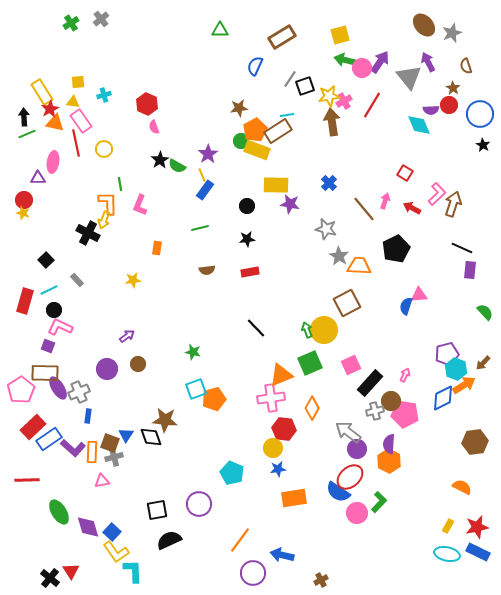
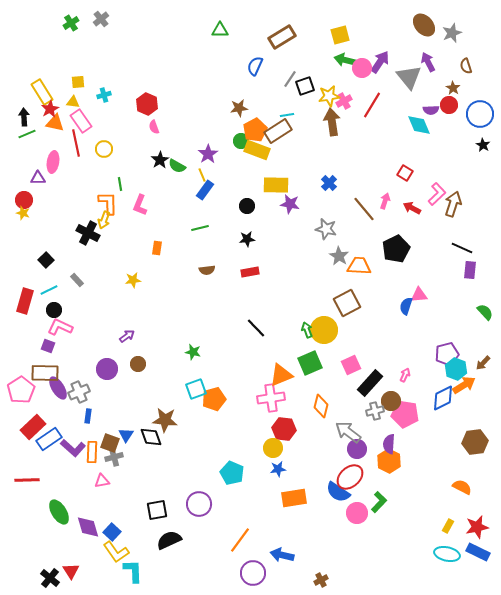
orange diamond at (312, 408): moved 9 px right, 2 px up; rotated 15 degrees counterclockwise
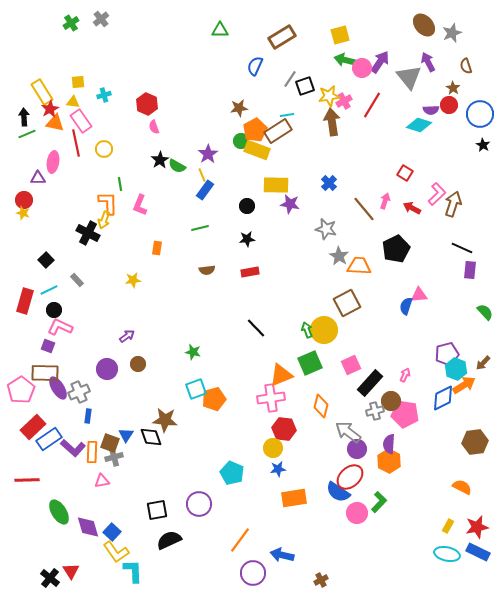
cyan diamond at (419, 125): rotated 50 degrees counterclockwise
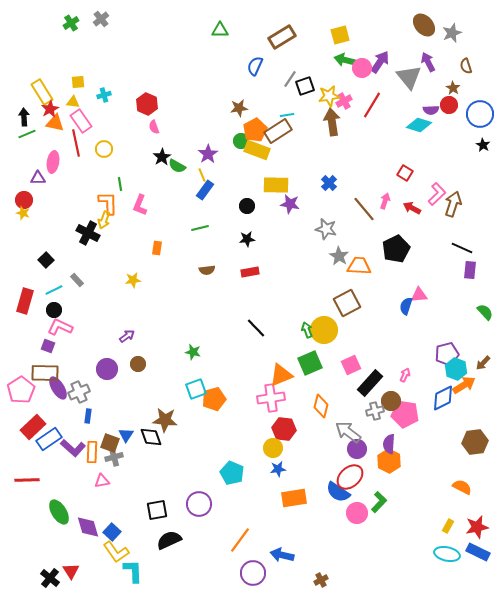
black star at (160, 160): moved 2 px right, 3 px up
cyan line at (49, 290): moved 5 px right
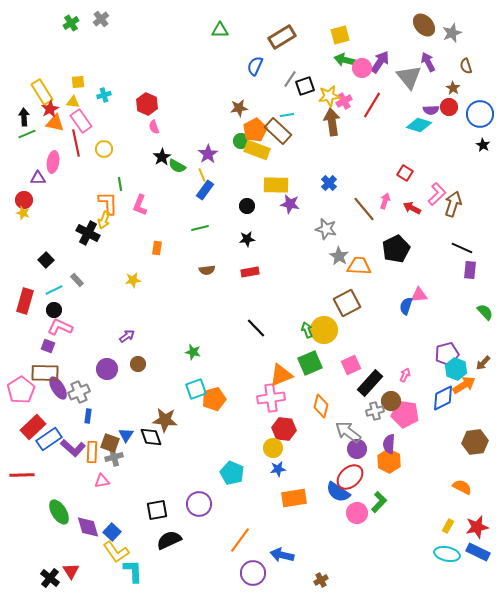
red circle at (449, 105): moved 2 px down
brown rectangle at (278, 131): rotated 76 degrees clockwise
red line at (27, 480): moved 5 px left, 5 px up
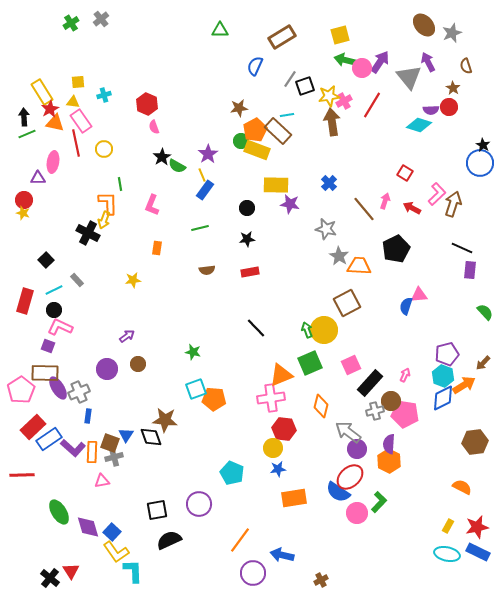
blue circle at (480, 114): moved 49 px down
pink L-shape at (140, 205): moved 12 px right
black circle at (247, 206): moved 2 px down
cyan hexagon at (456, 369): moved 13 px left, 7 px down
orange pentagon at (214, 399): rotated 20 degrees clockwise
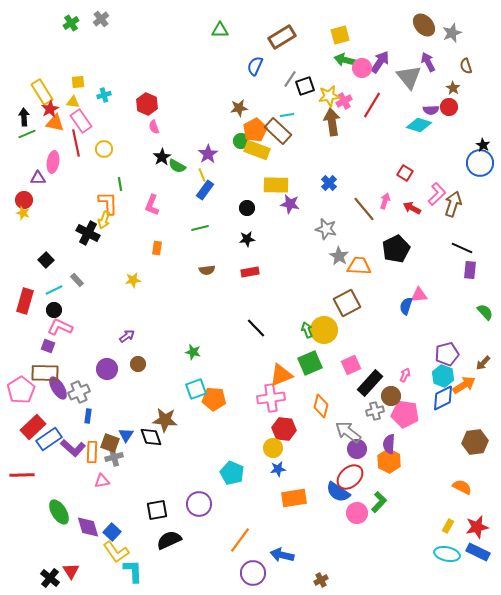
brown circle at (391, 401): moved 5 px up
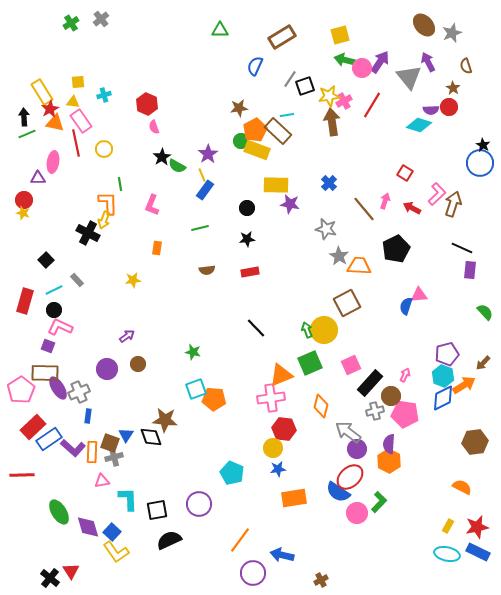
cyan L-shape at (133, 571): moved 5 px left, 72 px up
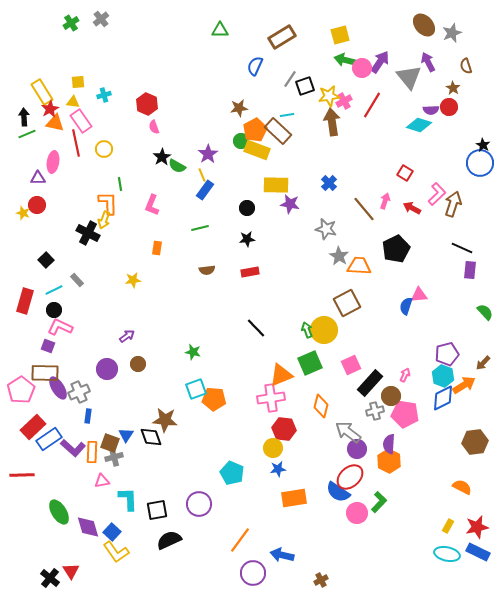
red circle at (24, 200): moved 13 px right, 5 px down
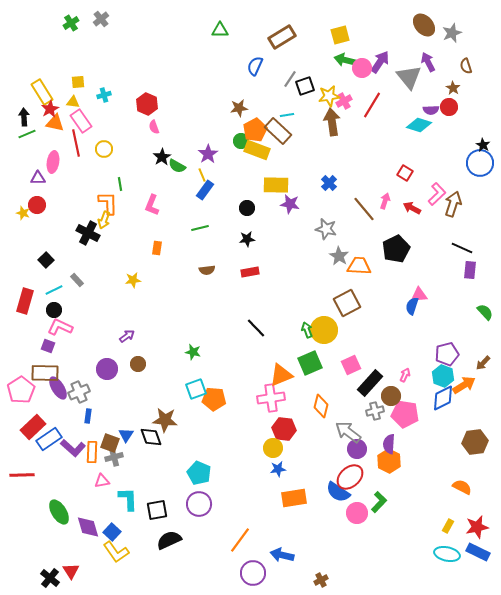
blue semicircle at (406, 306): moved 6 px right
cyan pentagon at (232, 473): moved 33 px left
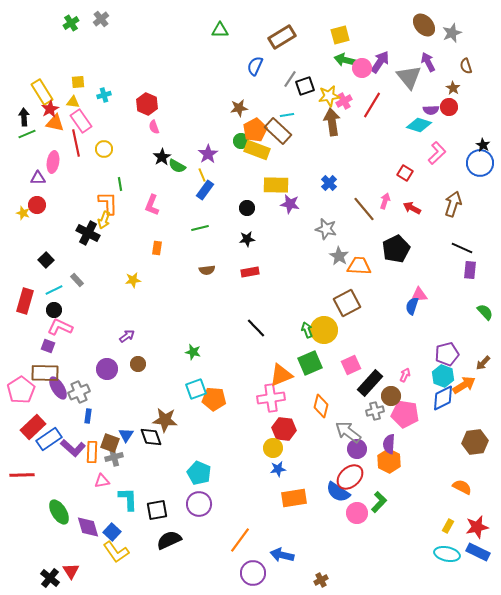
pink L-shape at (437, 194): moved 41 px up
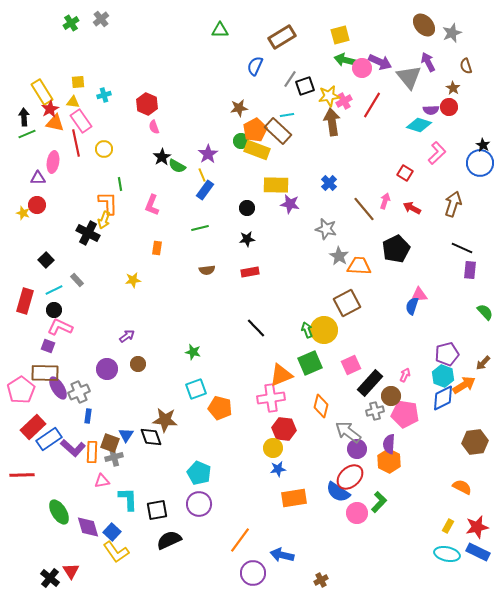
purple arrow at (380, 62): rotated 80 degrees clockwise
orange pentagon at (214, 399): moved 6 px right, 9 px down; rotated 10 degrees clockwise
